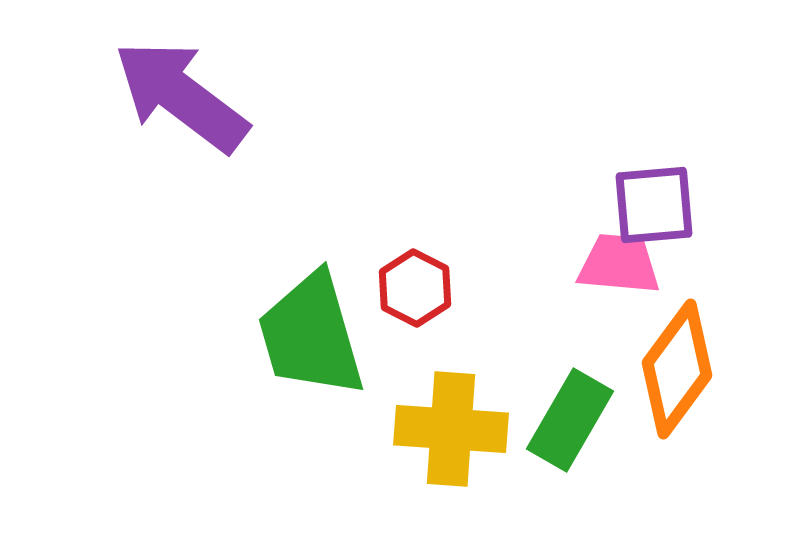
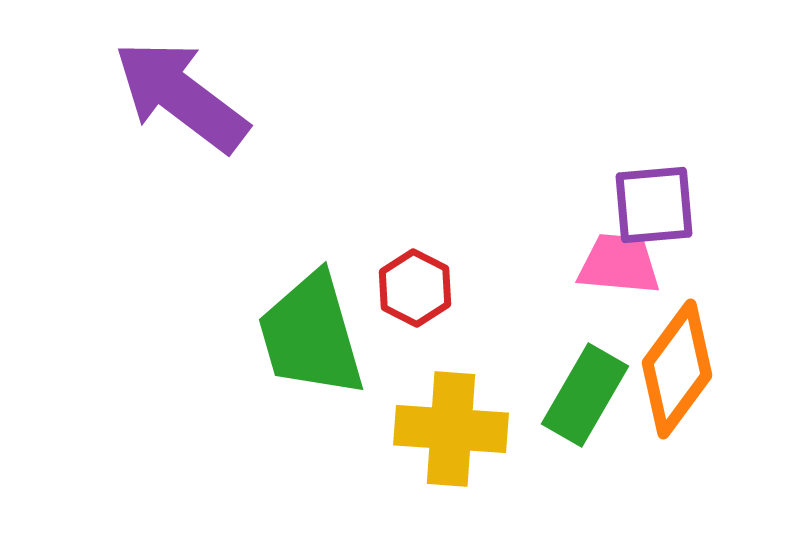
green rectangle: moved 15 px right, 25 px up
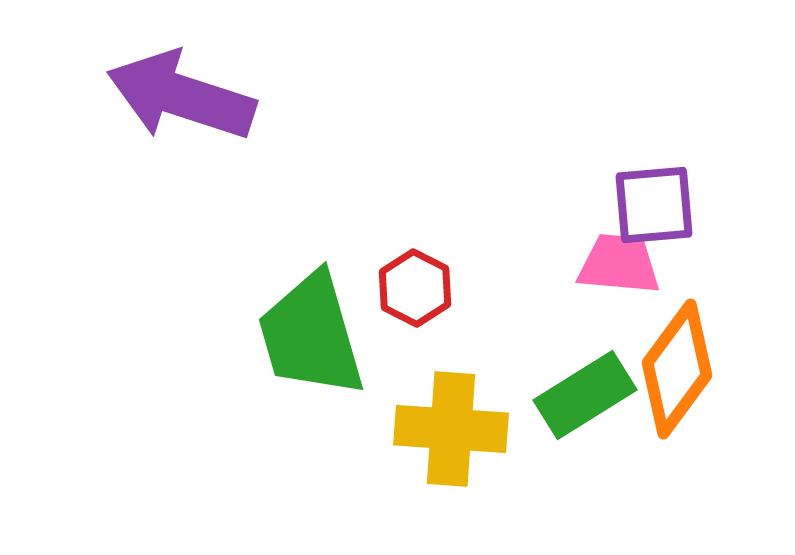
purple arrow: rotated 19 degrees counterclockwise
green rectangle: rotated 28 degrees clockwise
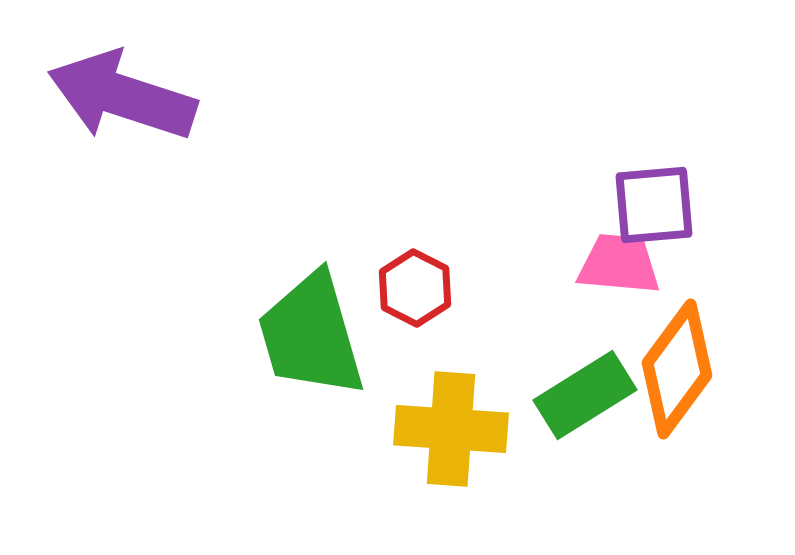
purple arrow: moved 59 px left
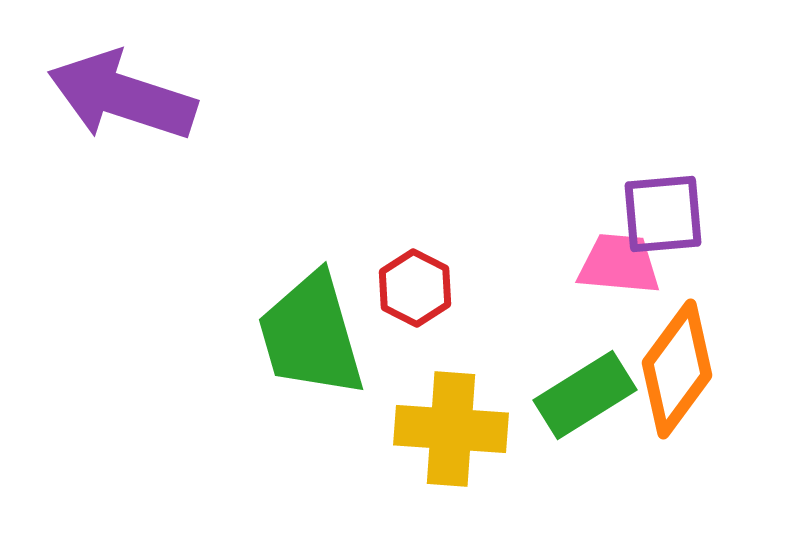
purple square: moved 9 px right, 9 px down
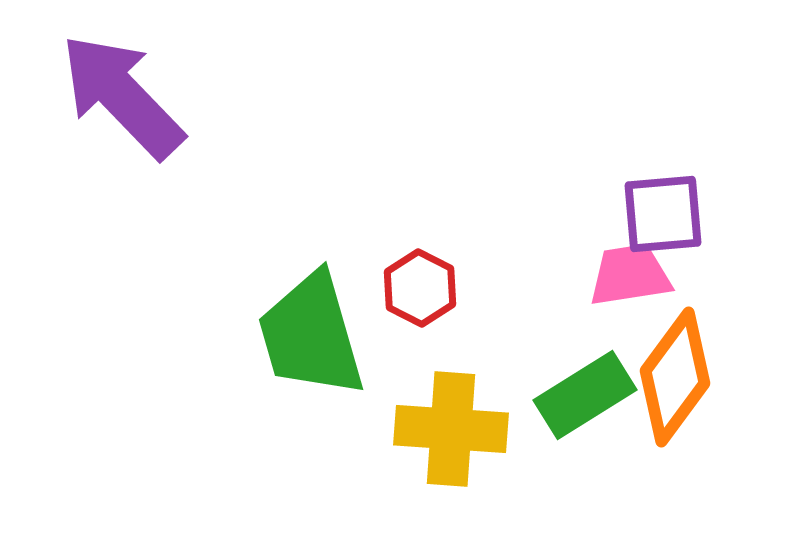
purple arrow: rotated 28 degrees clockwise
pink trapezoid: moved 11 px right, 11 px down; rotated 14 degrees counterclockwise
red hexagon: moved 5 px right
orange diamond: moved 2 px left, 8 px down
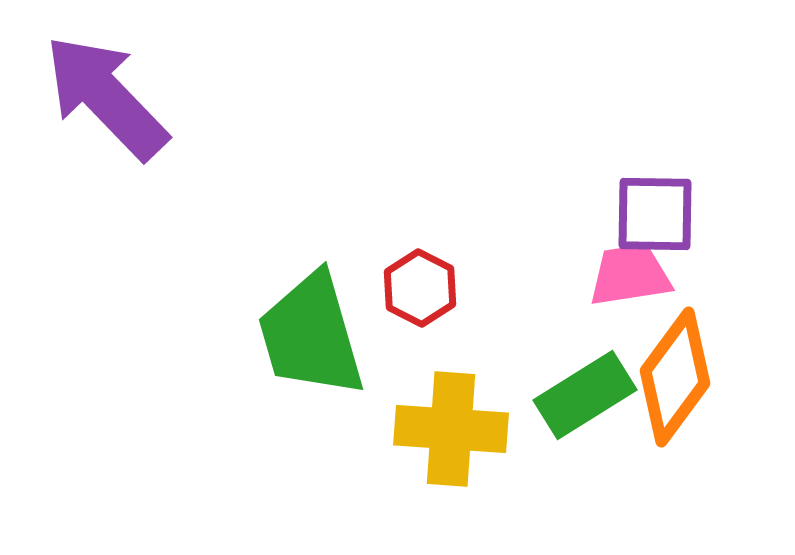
purple arrow: moved 16 px left, 1 px down
purple square: moved 8 px left; rotated 6 degrees clockwise
